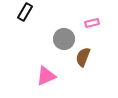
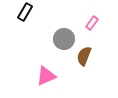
pink rectangle: rotated 40 degrees counterclockwise
brown semicircle: moved 1 px right, 1 px up
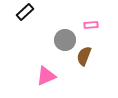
black rectangle: rotated 18 degrees clockwise
pink rectangle: moved 1 px left, 2 px down; rotated 48 degrees clockwise
gray circle: moved 1 px right, 1 px down
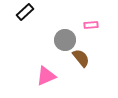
brown semicircle: moved 3 px left, 2 px down; rotated 120 degrees clockwise
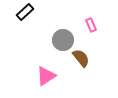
pink rectangle: rotated 72 degrees clockwise
gray circle: moved 2 px left
pink triangle: rotated 10 degrees counterclockwise
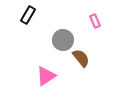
black rectangle: moved 3 px right, 3 px down; rotated 18 degrees counterclockwise
pink rectangle: moved 4 px right, 4 px up
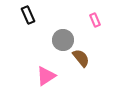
black rectangle: rotated 54 degrees counterclockwise
pink rectangle: moved 1 px up
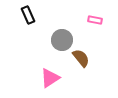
pink rectangle: rotated 56 degrees counterclockwise
gray circle: moved 1 px left
pink triangle: moved 4 px right, 2 px down
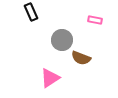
black rectangle: moved 3 px right, 3 px up
brown semicircle: rotated 150 degrees clockwise
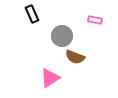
black rectangle: moved 1 px right, 2 px down
gray circle: moved 4 px up
brown semicircle: moved 6 px left, 1 px up
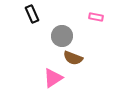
pink rectangle: moved 1 px right, 3 px up
brown semicircle: moved 2 px left, 1 px down
pink triangle: moved 3 px right
